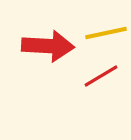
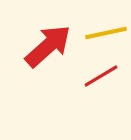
red arrow: rotated 45 degrees counterclockwise
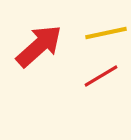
red arrow: moved 9 px left
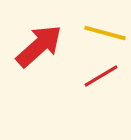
yellow line: moved 1 px left; rotated 27 degrees clockwise
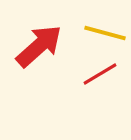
red line: moved 1 px left, 2 px up
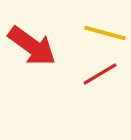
red arrow: moved 7 px left; rotated 78 degrees clockwise
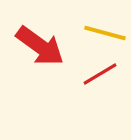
red arrow: moved 8 px right
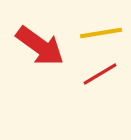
yellow line: moved 4 px left; rotated 24 degrees counterclockwise
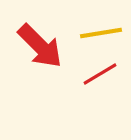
red arrow: rotated 9 degrees clockwise
